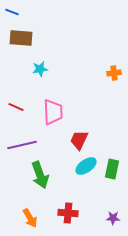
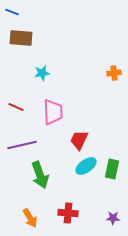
cyan star: moved 2 px right, 4 px down
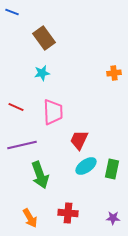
brown rectangle: moved 23 px right; rotated 50 degrees clockwise
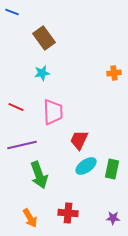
green arrow: moved 1 px left
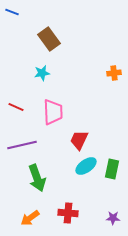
brown rectangle: moved 5 px right, 1 px down
green arrow: moved 2 px left, 3 px down
orange arrow: rotated 84 degrees clockwise
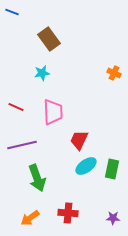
orange cross: rotated 32 degrees clockwise
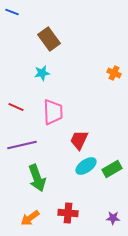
green rectangle: rotated 48 degrees clockwise
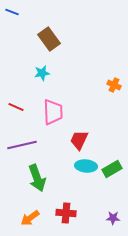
orange cross: moved 12 px down
cyan ellipse: rotated 40 degrees clockwise
red cross: moved 2 px left
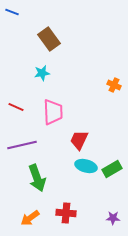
cyan ellipse: rotated 10 degrees clockwise
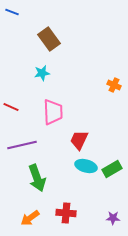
red line: moved 5 px left
